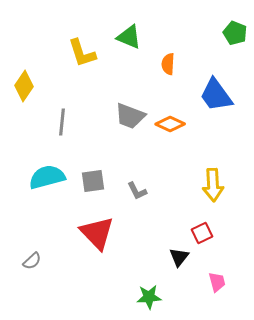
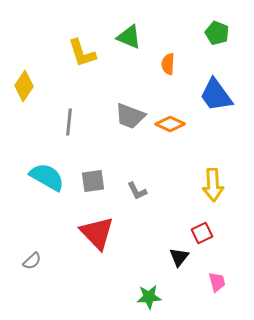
green pentagon: moved 18 px left
gray line: moved 7 px right
cyan semicircle: rotated 45 degrees clockwise
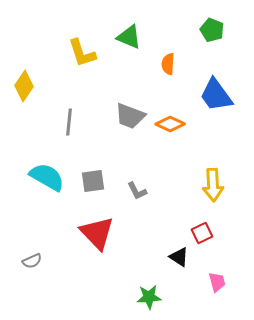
green pentagon: moved 5 px left, 3 px up
black triangle: rotated 35 degrees counterclockwise
gray semicircle: rotated 18 degrees clockwise
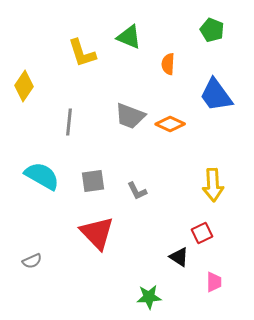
cyan semicircle: moved 5 px left, 1 px up
pink trapezoid: moved 3 px left; rotated 15 degrees clockwise
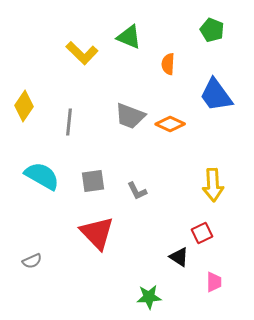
yellow L-shape: rotated 28 degrees counterclockwise
yellow diamond: moved 20 px down
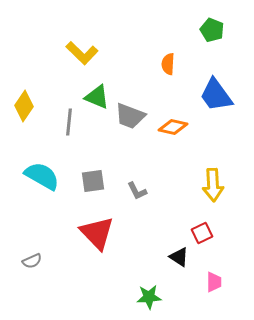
green triangle: moved 32 px left, 60 px down
orange diamond: moved 3 px right, 3 px down; rotated 12 degrees counterclockwise
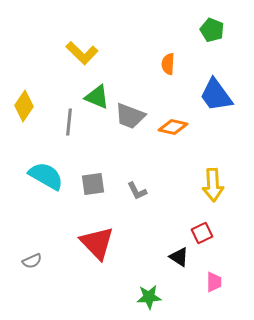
cyan semicircle: moved 4 px right
gray square: moved 3 px down
red triangle: moved 10 px down
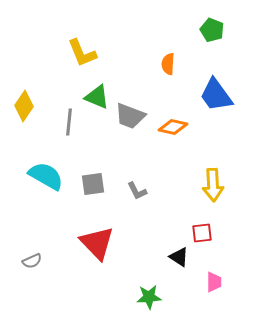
yellow L-shape: rotated 24 degrees clockwise
red square: rotated 20 degrees clockwise
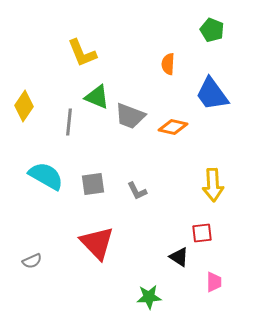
blue trapezoid: moved 4 px left, 1 px up
